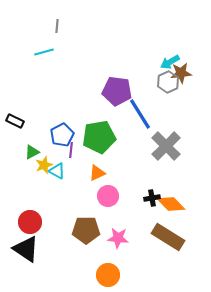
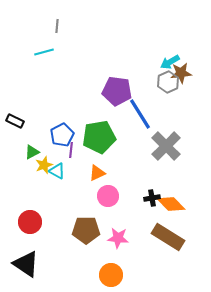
black triangle: moved 15 px down
orange circle: moved 3 px right
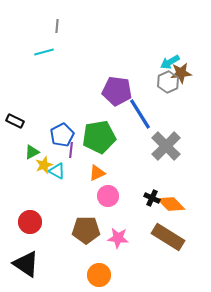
black cross: rotated 35 degrees clockwise
orange circle: moved 12 px left
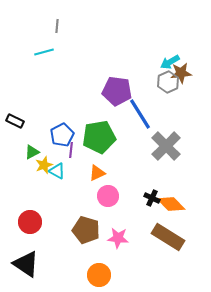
brown pentagon: rotated 16 degrees clockwise
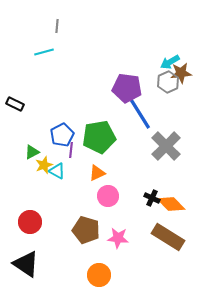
purple pentagon: moved 10 px right, 3 px up
black rectangle: moved 17 px up
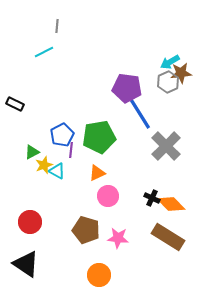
cyan line: rotated 12 degrees counterclockwise
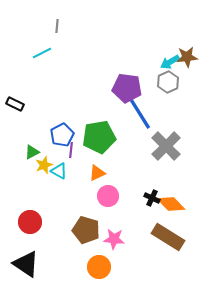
cyan line: moved 2 px left, 1 px down
brown star: moved 6 px right, 16 px up
cyan triangle: moved 2 px right
pink star: moved 4 px left, 1 px down
orange circle: moved 8 px up
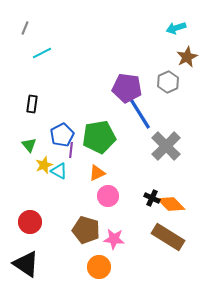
gray line: moved 32 px left, 2 px down; rotated 16 degrees clockwise
brown star: rotated 20 degrees counterclockwise
cyan arrow: moved 6 px right, 34 px up; rotated 12 degrees clockwise
black rectangle: moved 17 px right; rotated 72 degrees clockwise
green triangle: moved 3 px left, 7 px up; rotated 42 degrees counterclockwise
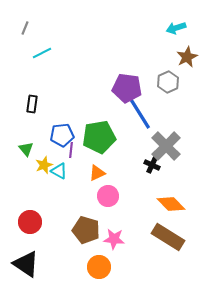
blue pentagon: rotated 20 degrees clockwise
green triangle: moved 3 px left, 4 px down
black cross: moved 33 px up
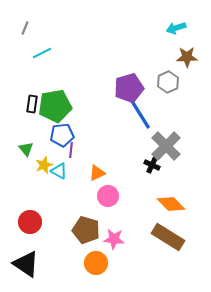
brown star: rotated 25 degrees clockwise
purple pentagon: moved 2 px right; rotated 24 degrees counterclockwise
green pentagon: moved 44 px left, 31 px up
orange circle: moved 3 px left, 4 px up
